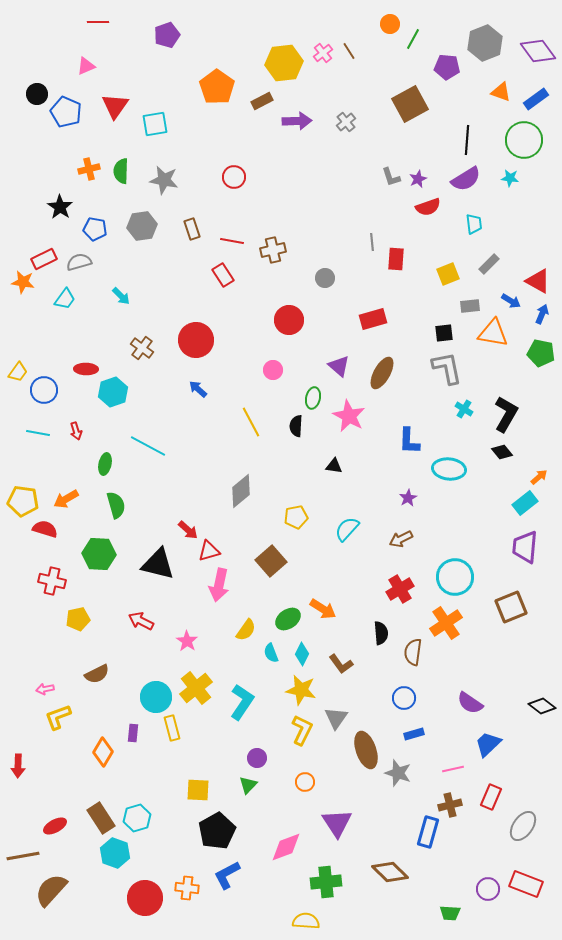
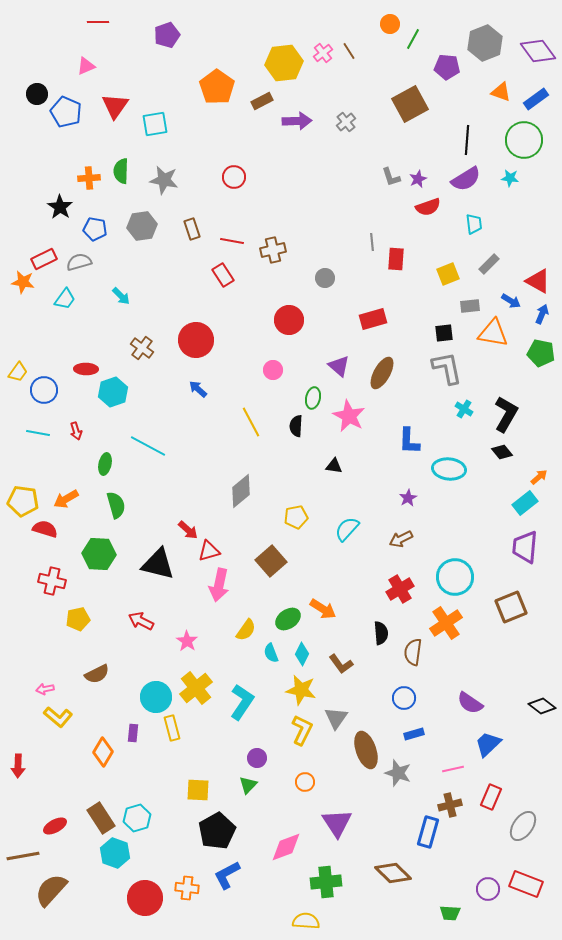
orange cross at (89, 169): moved 9 px down; rotated 10 degrees clockwise
yellow L-shape at (58, 717): rotated 120 degrees counterclockwise
brown diamond at (390, 872): moved 3 px right, 1 px down
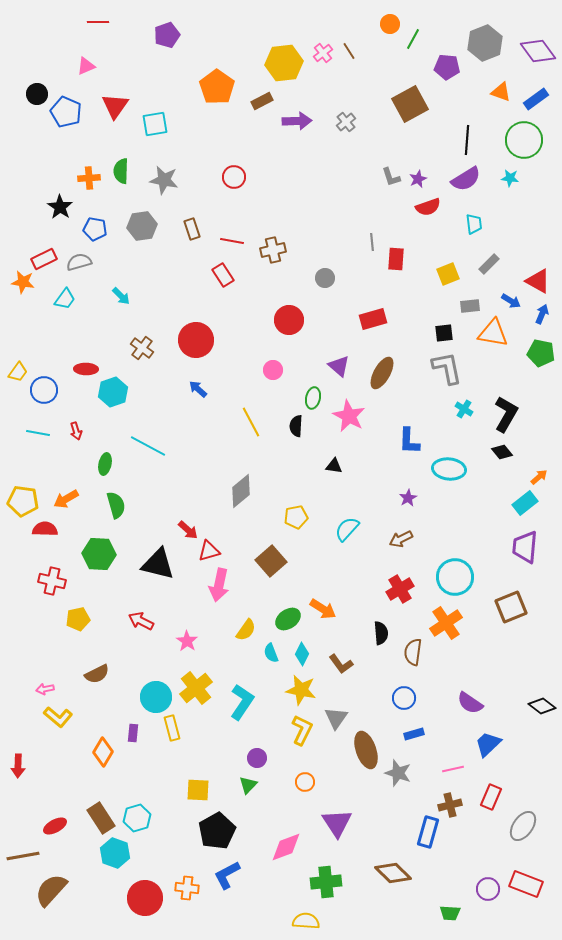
red semicircle at (45, 529): rotated 15 degrees counterclockwise
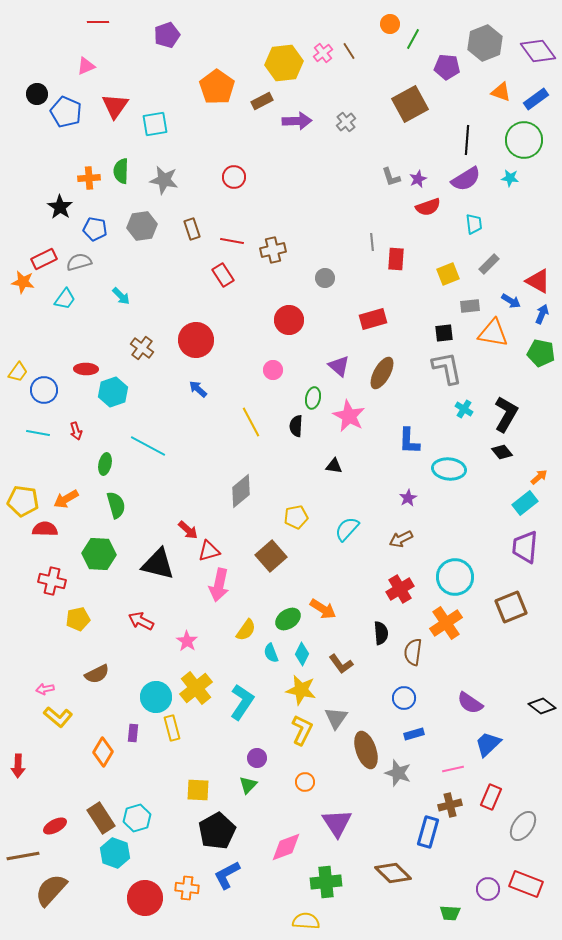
brown square at (271, 561): moved 5 px up
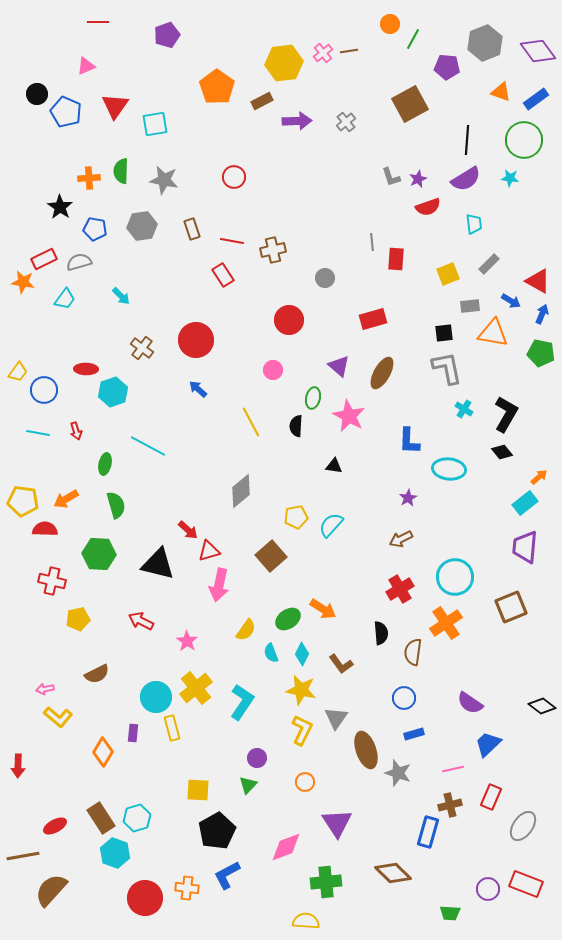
brown line at (349, 51): rotated 66 degrees counterclockwise
cyan semicircle at (347, 529): moved 16 px left, 4 px up
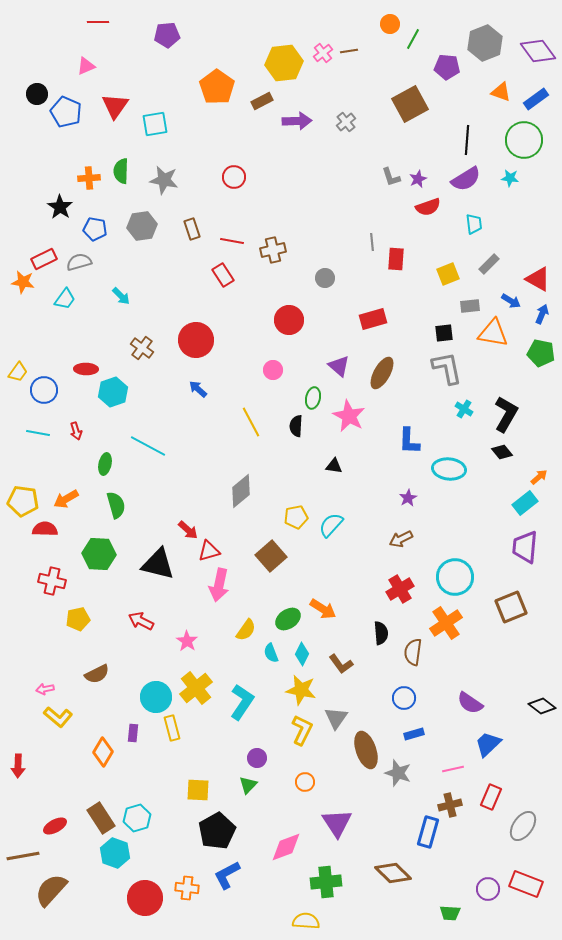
purple pentagon at (167, 35): rotated 15 degrees clockwise
red triangle at (538, 281): moved 2 px up
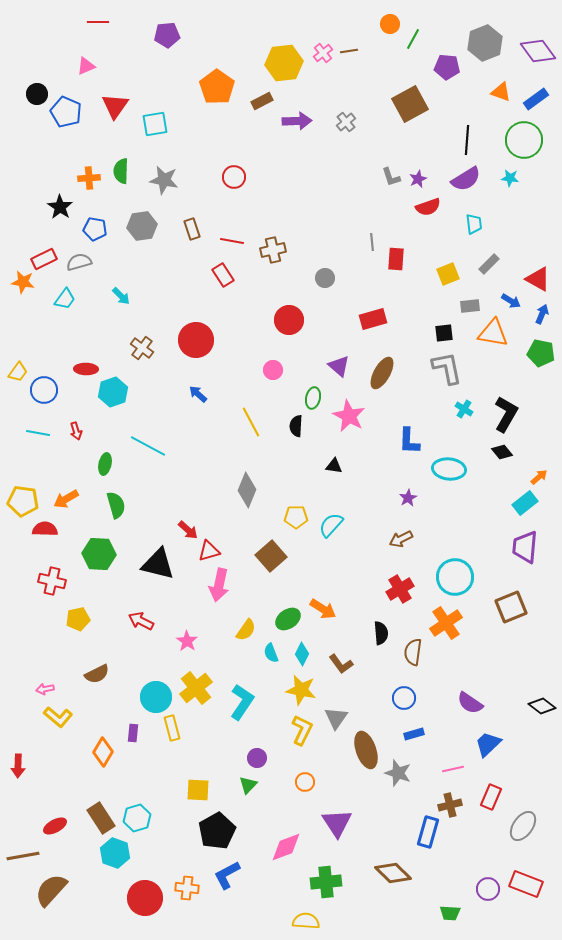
blue arrow at (198, 389): moved 5 px down
gray diamond at (241, 491): moved 6 px right, 1 px up; rotated 28 degrees counterclockwise
yellow pentagon at (296, 517): rotated 10 degrees clockwise
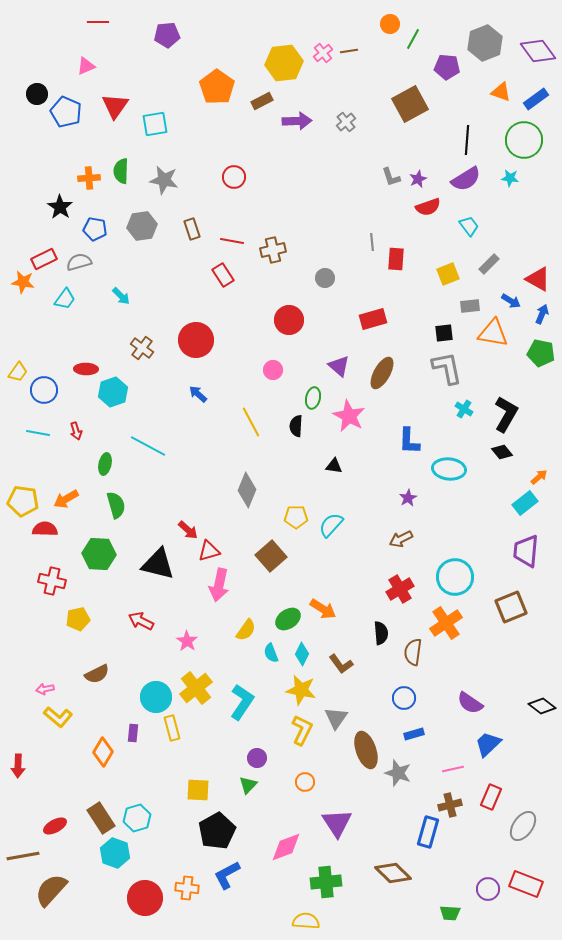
cyan trapezoid at (474, 224): moved 5 px left, 2 px down; rotated 30 degrees counterclockwise
purple trapezoid at (525, 547): moved 1 px right, 4 px down
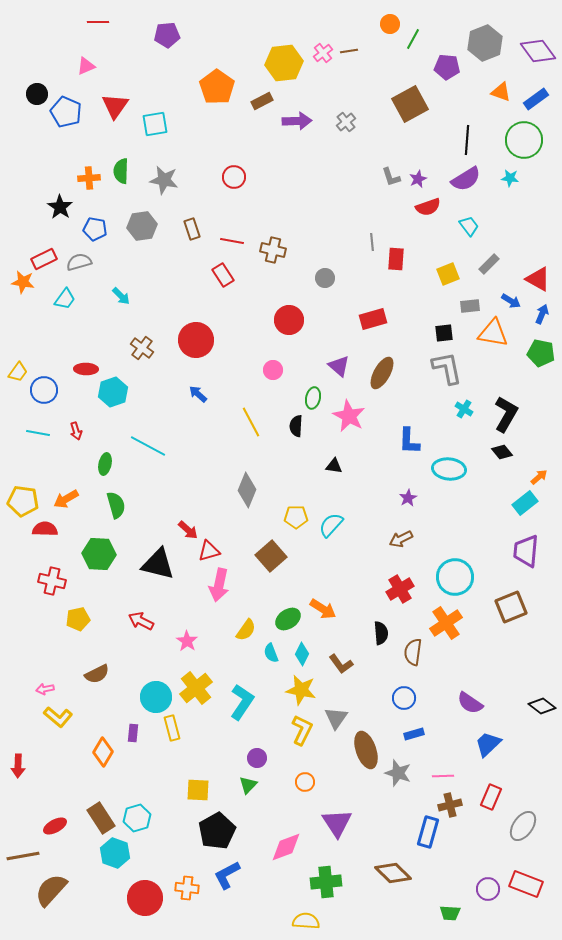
brown cross at (273, 250): rotated 25 degrees clockwise
pink line at (453, 769): moved 10 px left, 7 px down; rotated 10 degrees clockwise
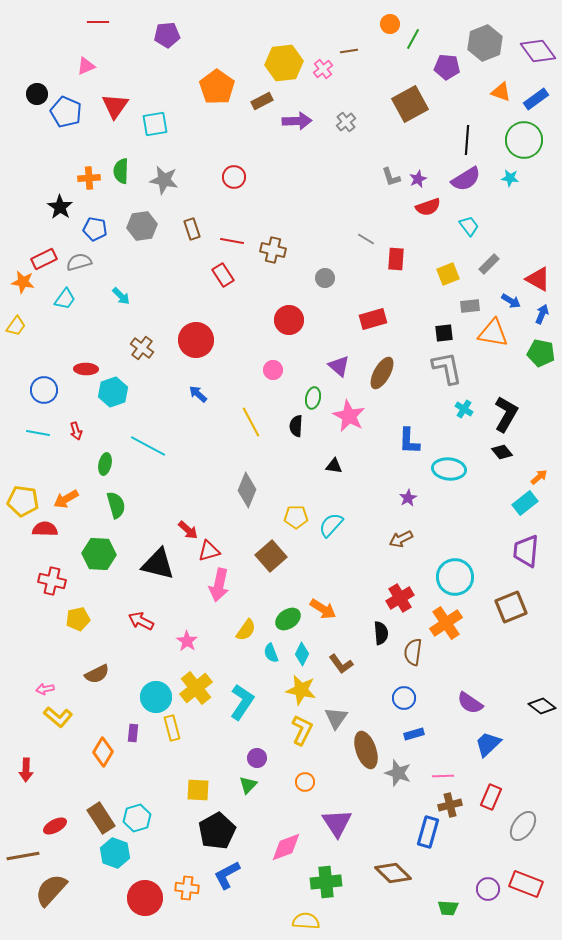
pink cross at (323, 53): moved 16 px down
gray line at (372, 242): moved 6 px left, 3 px up; rotated 54 degrees counterclockwise
yellow trapezoid at (18, 372): moved 2 px left, 46 px up
red cross at (400, 589): moved 9 px down
red arrow at (18, 766): moved 8 px right, 4 px down
green trapezoid at (450, 913): moved 2 px left, 5 px up
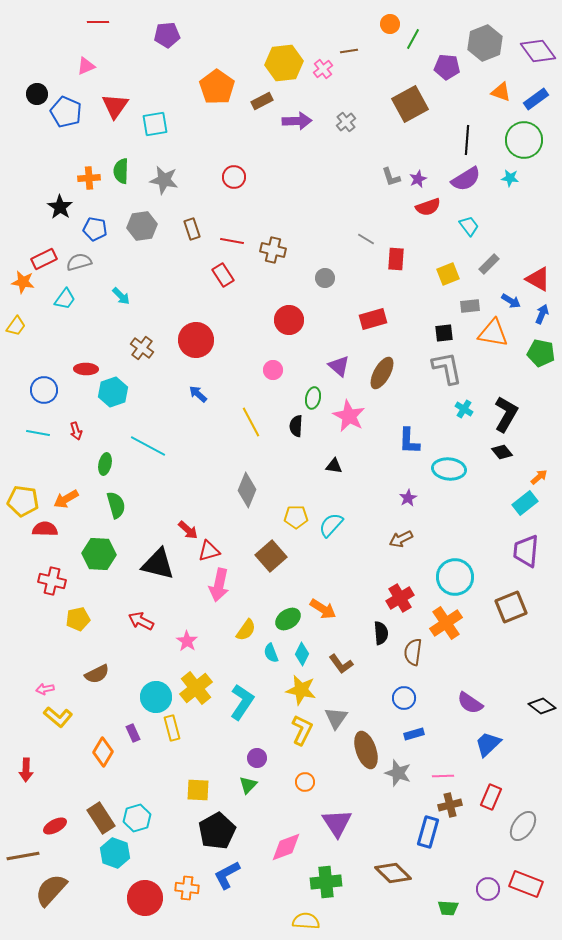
purple rectangle at (133, 733): rotated 30 degrees counterclockwise
